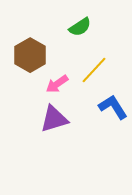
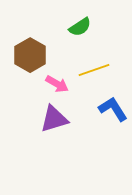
yellow line: rotated 28 degrees clockwise
pink arrow: rotated 115 degrees counterclockwise
blue L-shape: moved 2 px down
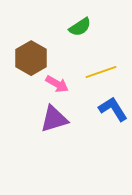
brown hexagon: moved 1 px right, 3 px down
yellow line: moved 7 px right, 2 px down
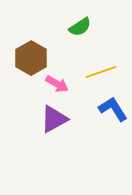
purple triangle: rotated 12 degrees counterclockwise
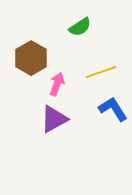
pink arrow: rotated 100 degrees counterclockwise
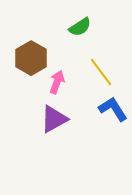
yellow line: rotated 72 degrees clockwise
pink arrow: moved 2 px up
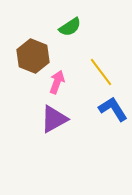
green semicircle: moved 10 px left
brown hexagon: moved 2 px right, 2 px up; rotated 8 degrees counterclockwise
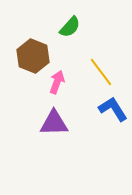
green semicircle: rotated 15 degrees counterclockwise
purple triangle: moved 4 px down; rotated 28 degrees clockwise
